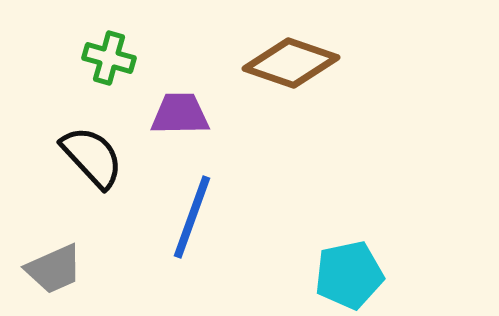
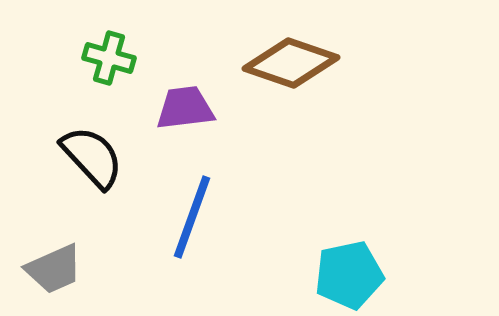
purple trapezoid: moved 5 px right, 6 px up; rotated 6 degrees counterclockwise
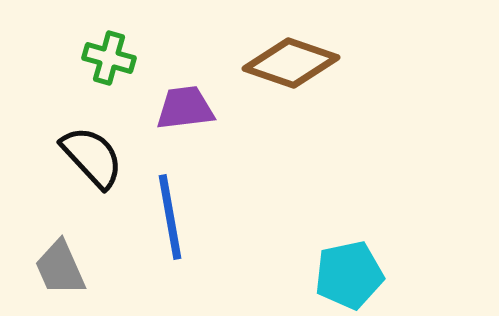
blue line: moved 22 px left; rotated 30 degrees counterclockwise
gray trapezoid: moved 6 px right, 1 px up; rotated 90 degrees clockwise
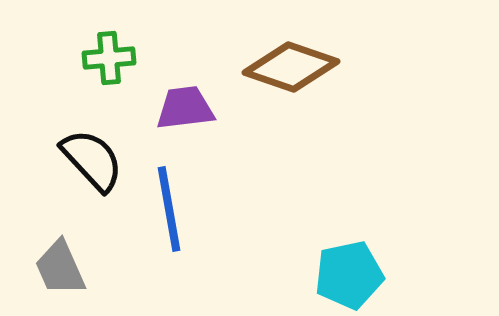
green cross: rotated 21 degrees counterclockwise
brown diamond: moved 4 px down
black semicircle: moved 3 px down
blue line: moved 1 px left, 8 px up
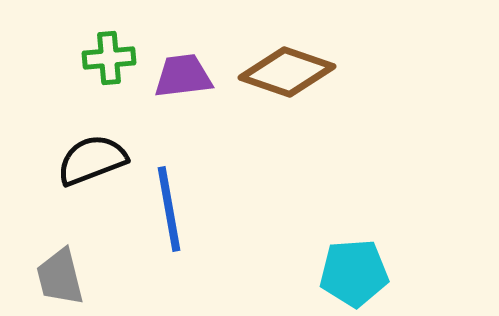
brown diamond: moved 4 px left, 5 px down
purple trapezoid: moved 2 px left, 32 px up
black semicircle: rotated 68 degrees counterclockwise
gray trapezoid: moved 9 px down; rotated 10 degrees clockwise
cyan pentagon: moved 5 px right, 2 px up; rotated 8 degrees clockwise
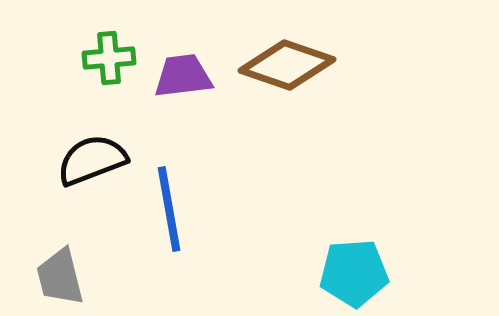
brown diamond: moved 7 px up
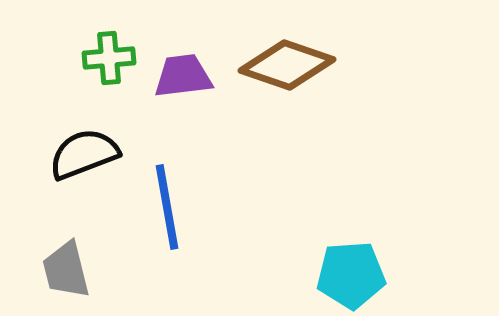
black semicircle: moved 8 px left, 6 px up
blue line: moved 2 px left, 2 px up
cyan pentagon: moved 3 px left, 2 px down
gray trapezoid: moved 6 px right, 7 px up
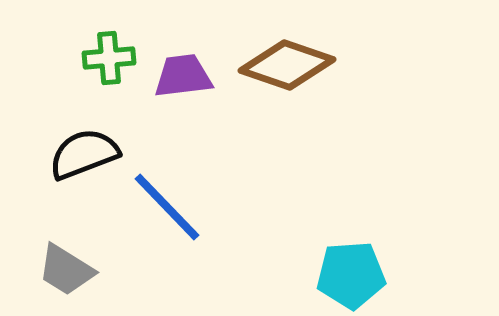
blue line: rotated 34 degrees counterclockwise
gray trapezoid: rotated 44 degrees counterclockwise
